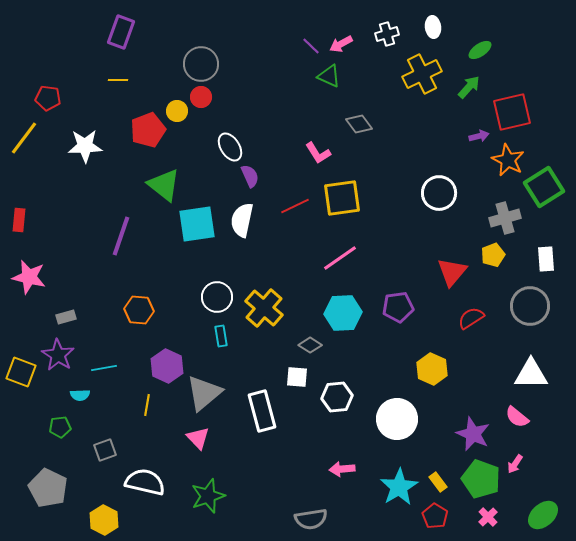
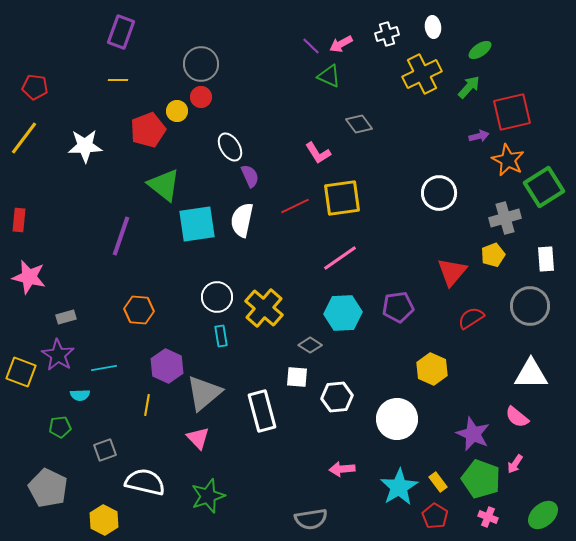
red pentagon at (48, 98): moved 13 px left, 11 px up
pink cross at (488, 517): rotated 24 degrees counterclockwise
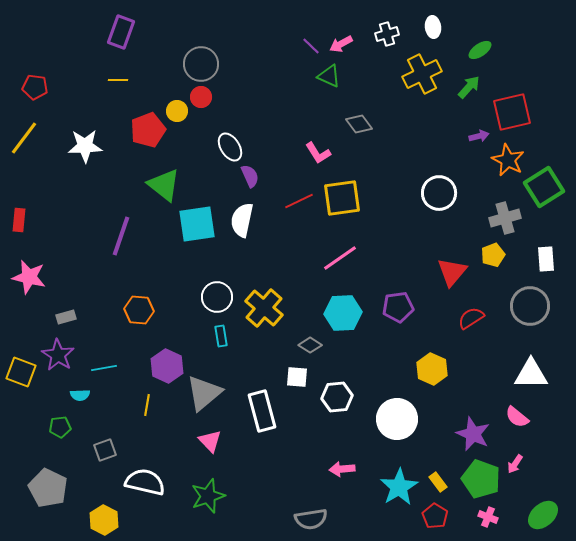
red line at (295, 206): moved 4 px right, 5 px up
pink triangle at (198, 438): moved 12 px right, 3 px down
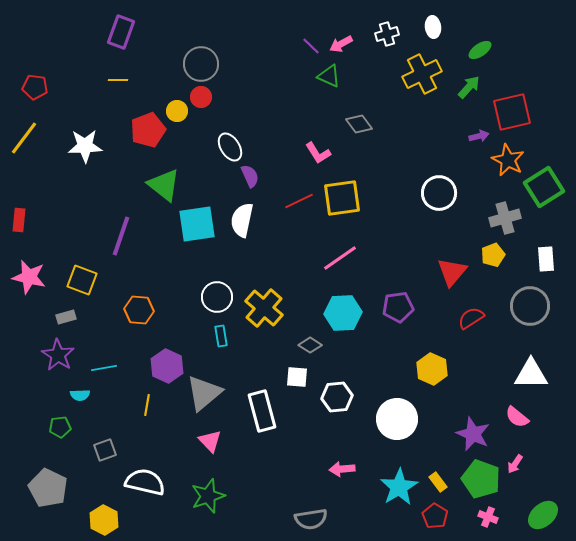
yellow square at (21, 372): moved 61 px right, 92 px up
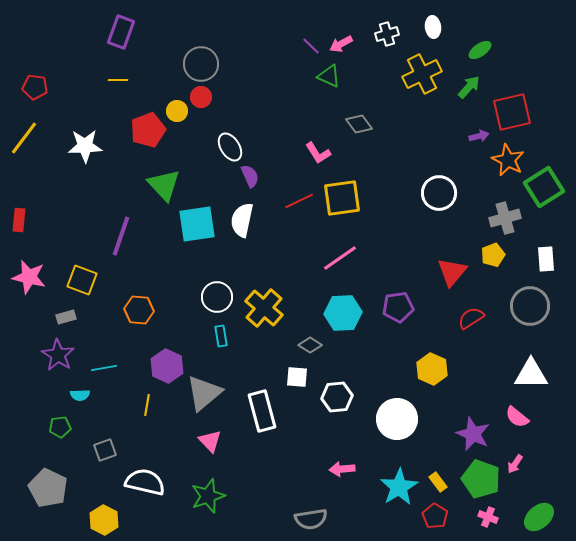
green triangle at (164, 185): rotated 9 degrees clockwise
green ellipse at (543, 515): moved 4 px left, 2 px down
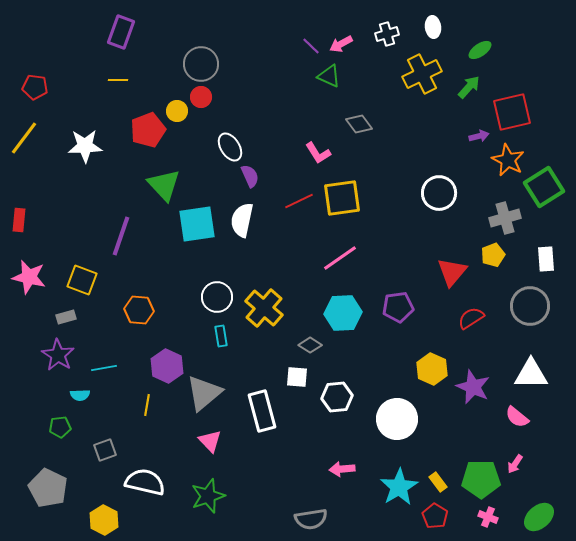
purple star at (473, 434): moved 47 px up
green pentagon at (481, 479): rotated 21 degrees counterclockwise
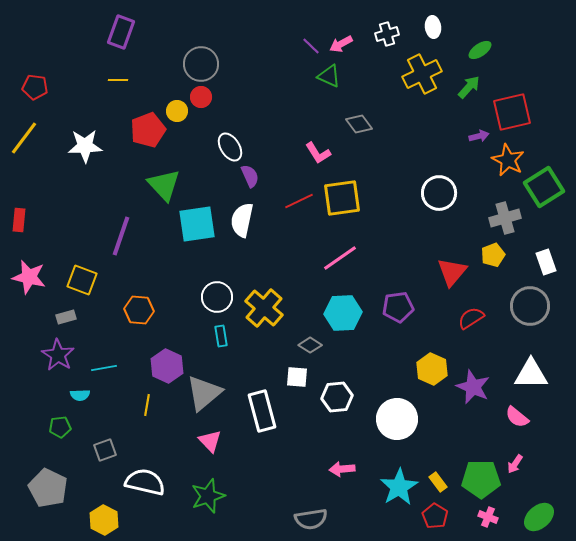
white rectangle at (546, 259): moved 3 px down; rotated 15 degrees counterclockwise
